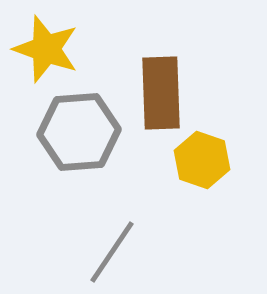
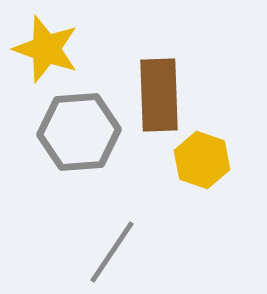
brown rectangle: moved 2 px left, 2 px down
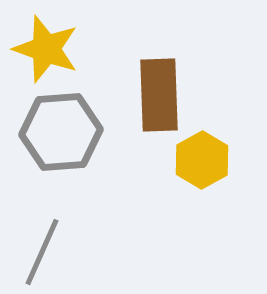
gray hexagon: moved 18 px left
yellow hexagon: rotated 12 degrees clockwise
gray line: moved 70 px left; rotated 10 degrees counterclockwise
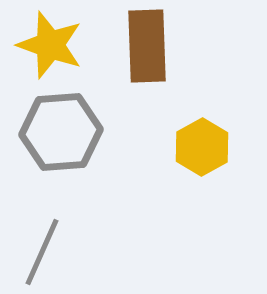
yellow star: moved 4 px right, 4 px up
brown rectangle: moved 12 px left, 49 px up
yellow hexagon: moved 13 px up
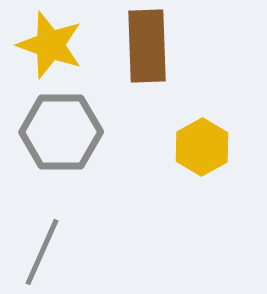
gray hexagon: rotated 4 degrees clockwise
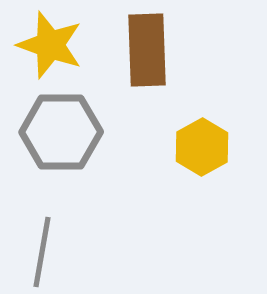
brown rectangle: moved 4 px down
gray line: rotated 14 degrees counterclockwise
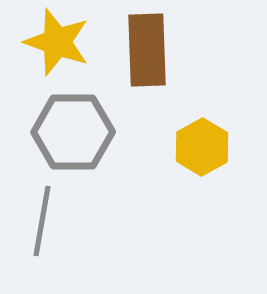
yellow star: moved 7 px right, 3 px up
gray hexagon: moved 12 px right
gray line: moved 31 px up
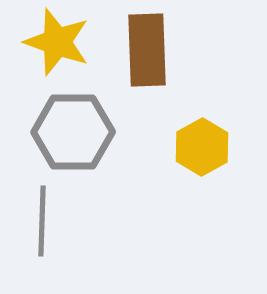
gray line: rotated 8 degrees counterclockwise
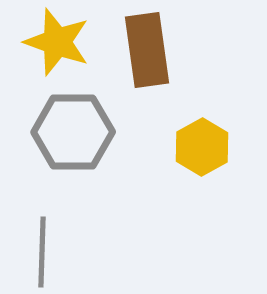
brown rectangle: rotated 6 degrees counterclockwise
gray line: moved 31 px down
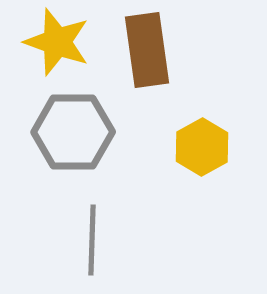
gray line: moved 50 px right, 12 px up
